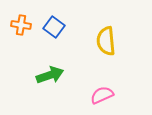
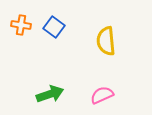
green arrow: moved 19 px down
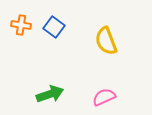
yellow semicircle: rotated 16 degrees counterclockwise
pink semicircle: moved 2 px right, 2 px down
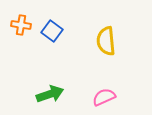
blue square: moved 2 px left, 4 px down
yellow semicircle: rotated 16 degrees clockwise
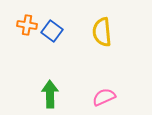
orange cross: moved 6 px right
yellow semicircle: moved 4 px left, 9 px up
green arrow: rotated 72 degrees counterclockwise
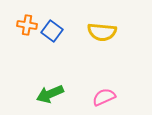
yellow semicircle: rotated 80 degrees counterclockwise
green arrow: rotated 112 degrees counterclockwise
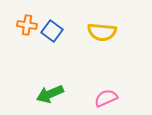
pink semicircle: moved 2 px right, 1 px down
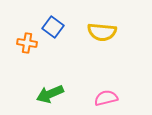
orange cross: moved 18 px down
blue square: moved 1 px right, 4 px up
pink semicircle: rotated 10 degrees clockwise
